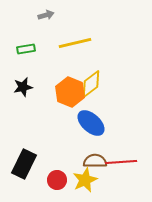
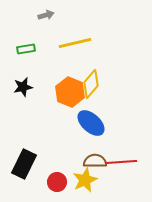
yellow diamond: rotated 12 degrees counterclockwise
red circle: moved 2 px down
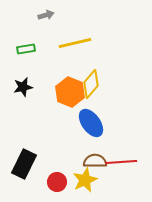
blue ellipse: rotated 12 degrees clockwise
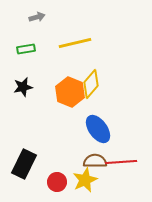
gray arrow: moved 9 px left, 2 px down
blue ellipse: moved 7 px right, 6 px down
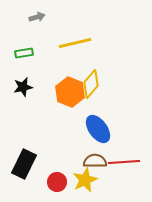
green rectangle: moved 2 px left, 4 px down
red line: moved 3 px right
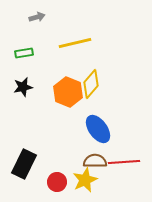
orange hexagon: moved 2 px left
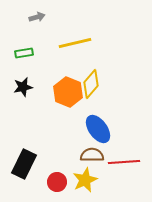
brown semicircle: moved 3 px left, 6 px up
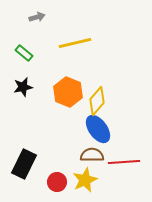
green rectangle: rotated 48 degrees clockwise
yellow diamond: moved 6 px right, 17 px down
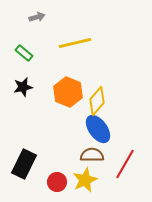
red line: moved 1 px right, 2 px down; rotated 56 degrees counterclockwise
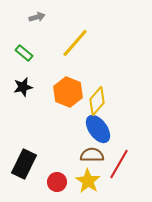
yellow line: rotated 36 degrees counterclockwise
red line: moved 6 px left
yellow star: moved 3 px right, 1 px down; rotated 15 degrees counterclockwise
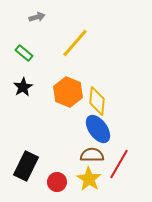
black star: rotated 18 degrees counterclockwise
yellow diamond: rotated 36 degrees counterclockwise
black rectangle: moved 2 px right, 2 px down
yellow star: moved 1 px right, 2 px up
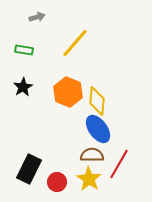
green rectangle: moved 3 px up; rotated 30 degrees counterclockwise
black rectangle: moved 3 px right, 3 px down
